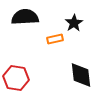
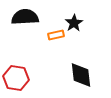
orange rectangle: moved 1 px right, 4 px up
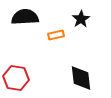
black star: moved 7 px right, 4 px up
black diamond: moved 3 px down
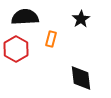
orange rectangle: moved 5 px left, 4 px down; rotated 63 degrees counterclockwise
red hexagon: moved 29 px up; rotated 20 degrees clockwise
